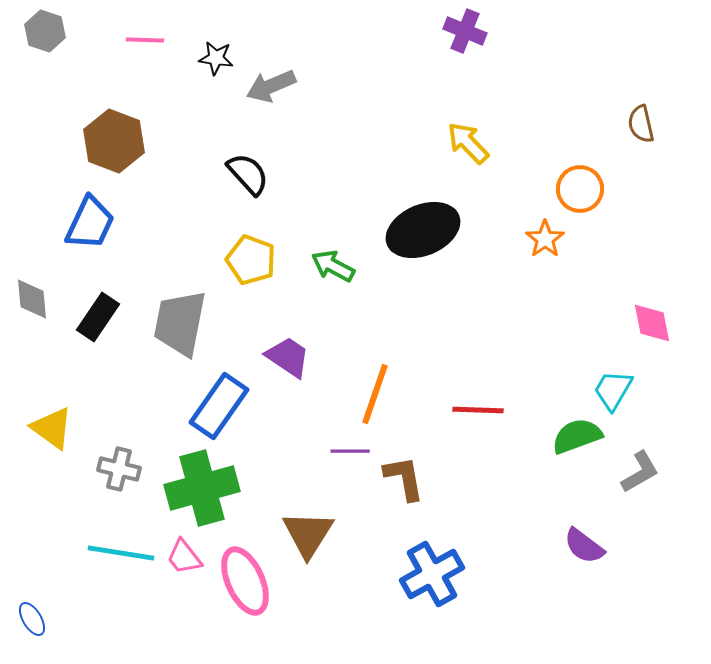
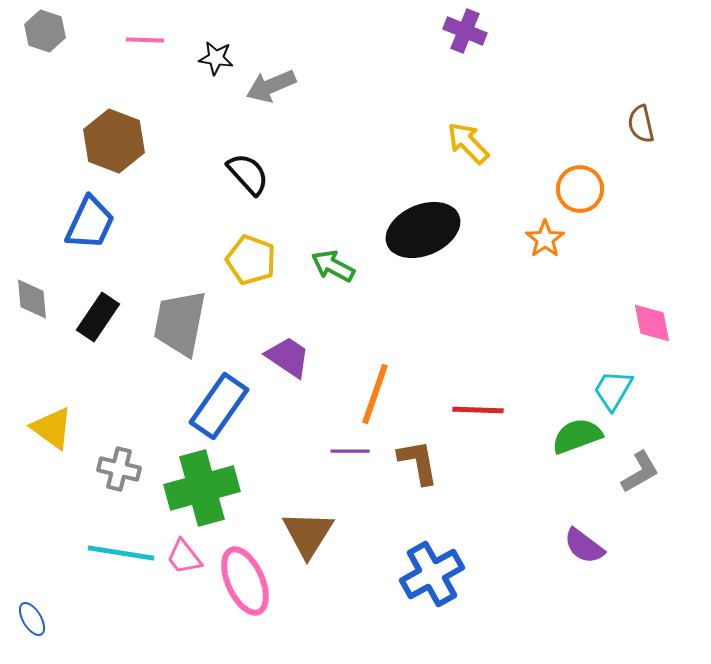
brown L-shape: moved 14 px right, 16 px up
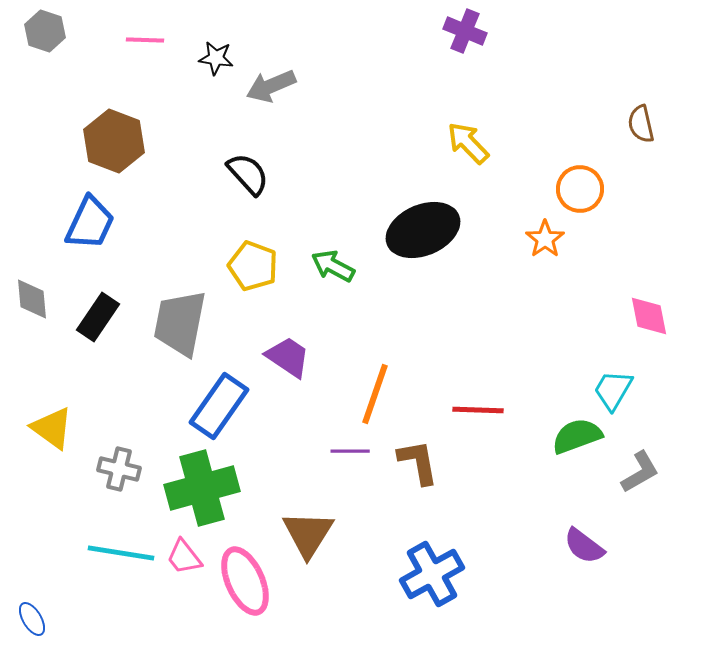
yellow pentagon: moved 2 px right, 6 px down
pink diamond: moved 3 px left, 7 px up
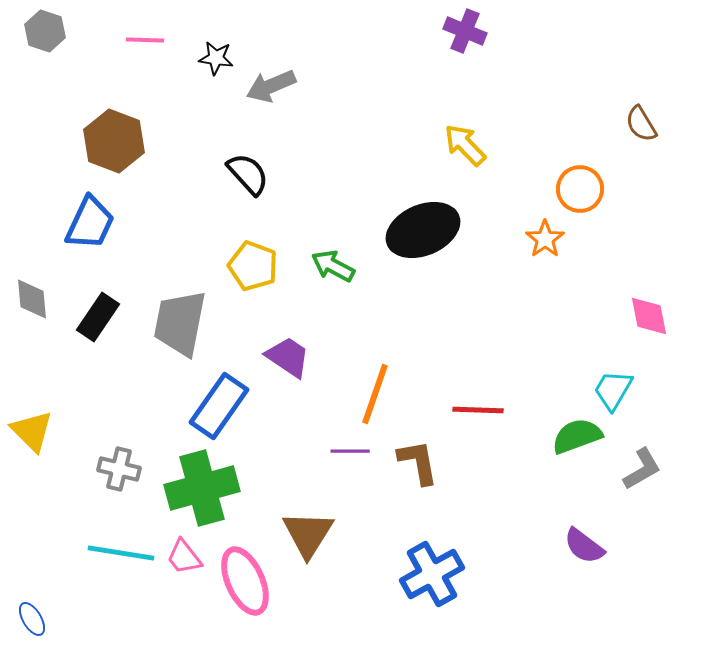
brown semicircle: rotated 18 degrees counterclockwise
yellow arrow: moved 3 px left, 2 px down
yellow triangle: moved 20 px left, 3 px down; rotated 9 degrees clockwise
gray L-shape: moved 2 px right, 3 px up
